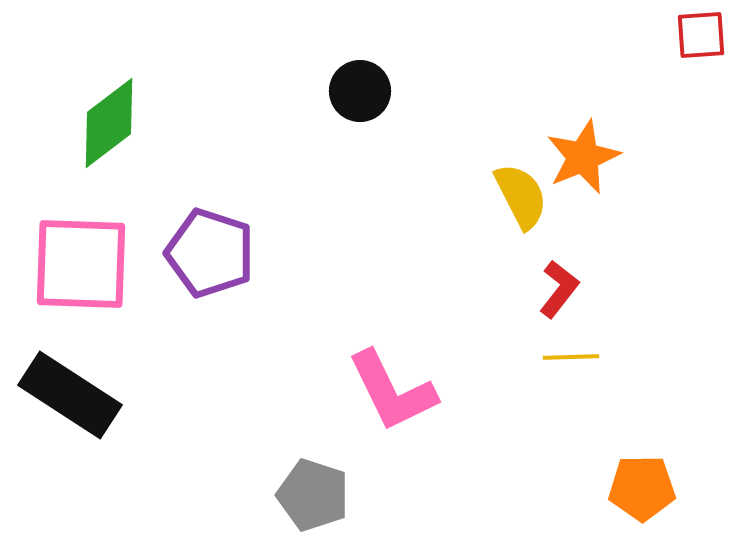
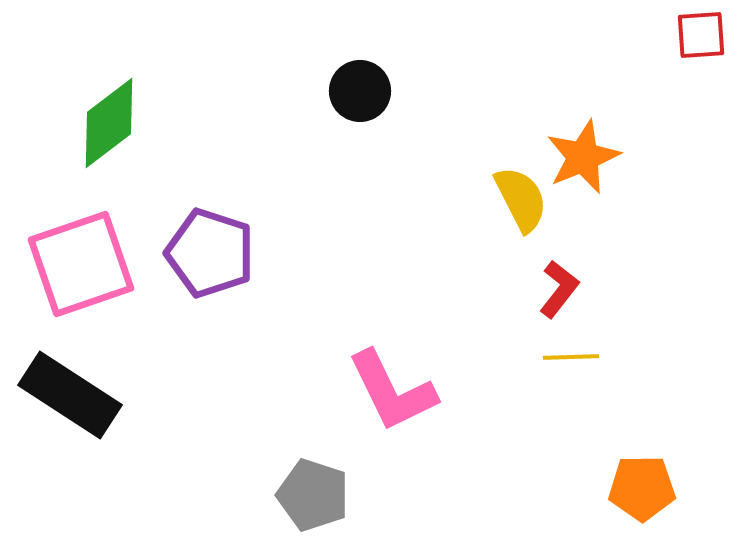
yellow semicircle: moved 3 px down
pink square: rotated 21 degrees counterclockwise
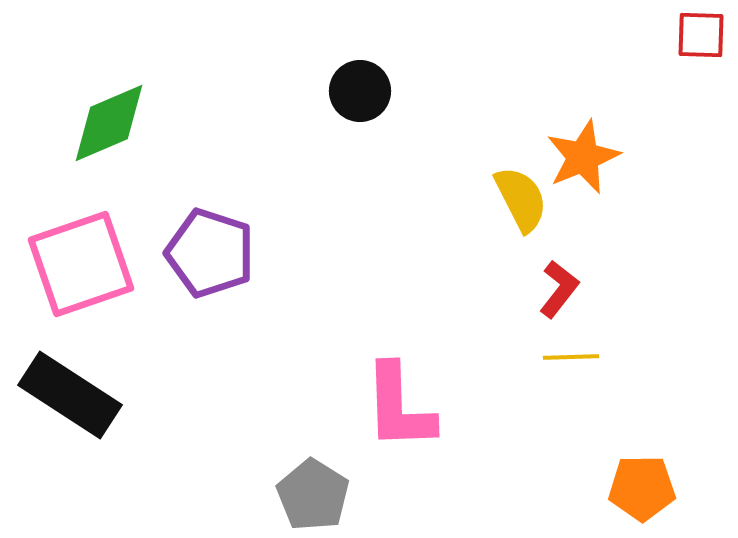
red square: rotated 6 degrees clockwise
green diamond: rotated 14 degrees clockwise
pink L-shape: moved 7 px right, 16 px down; rotated 24 degrees clockwise
gray pentagon: rotated 14 degrees clockwise
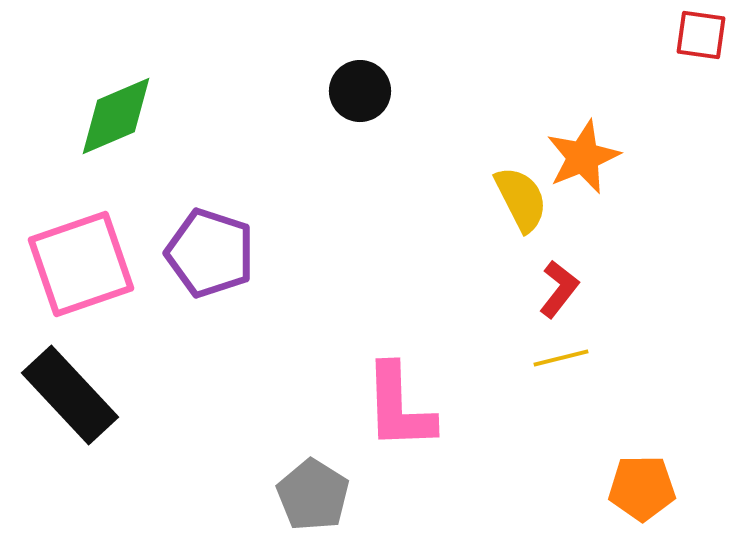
red square: rotated 6 degrees clockwise
green diamond: moved 7 px right, 7 px up
yellow line: moved 10 px left, 1 px down; rotated 12 degrees counterclockwise
black rectangle: rotated 14 degrees clockwise
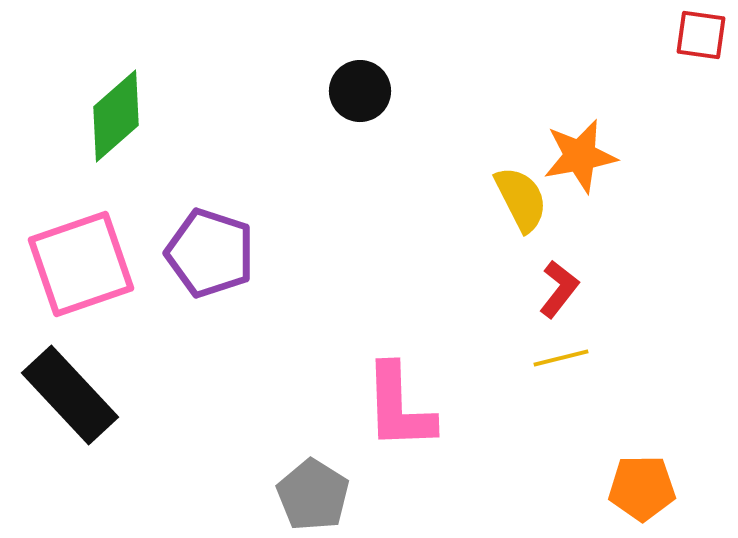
green diamond: rotated 18 degrees counterclockwise
orange star: moved 3 px left, 1 px up; rotated 12 degrees clockwise
